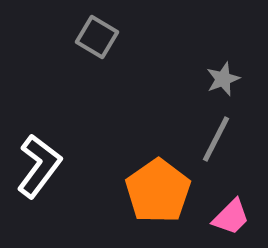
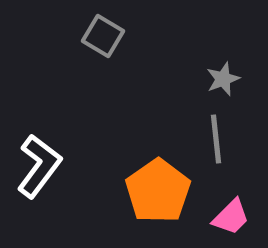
gray square: moved 6 px right, 1 px up
gray line: rotated 33 degrees counterclockwise
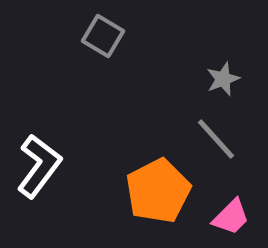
gray line: rotated 36 degrees counterclockwise
orange pentagon: rotated 8 degrees clockwise
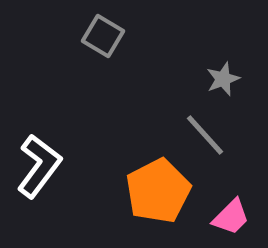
gray line: moved 11 px left, 4 px up
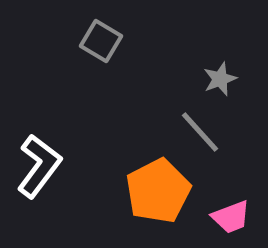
gray square: moved 2 px left, 5 px down
gray star: moved 3 px left
gray line: moved 5 px left, 3 px up
pink trapezoid: rotated 24 degrees clockwise
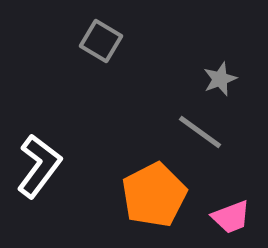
gray line: rotated 12 degrees counterclockwise
orange pentagon: moved 4 px left, 4 px down
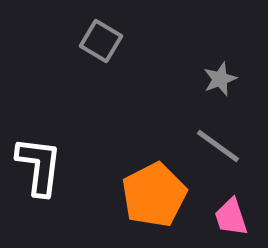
gray line: moved 18 px right, 14 px down
white L-shape: rotated 30 degrees counterclockwise
pink trapezoid: rotated 93 degrees clockwise
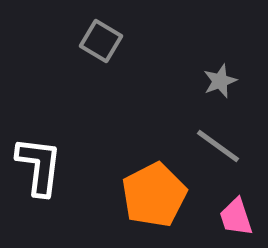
gray star: moved 2 px down
pink trapezoid: moved 5 px right
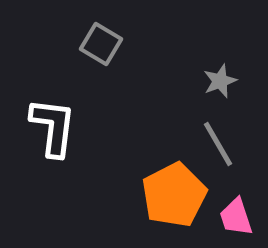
gray square: moved 3 px down
gray line: moved 2 px up; rotated 24 degrees clockwise
white L-shape: moved 14 px right, 39 px up
orange pentagon: moved 20 px right
